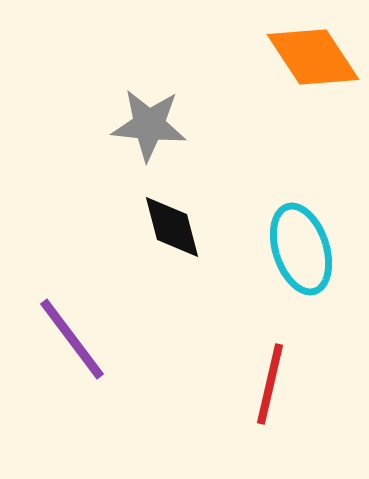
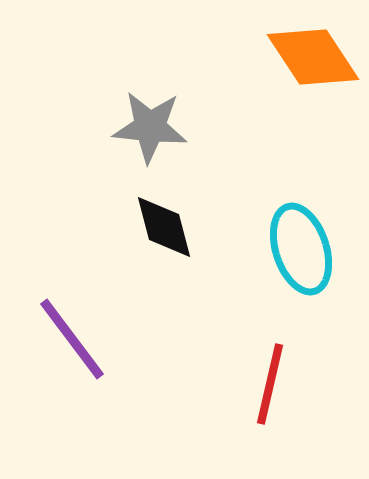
gray star: moved 1 px right, 2 px down
black diamond: moved 8 px left
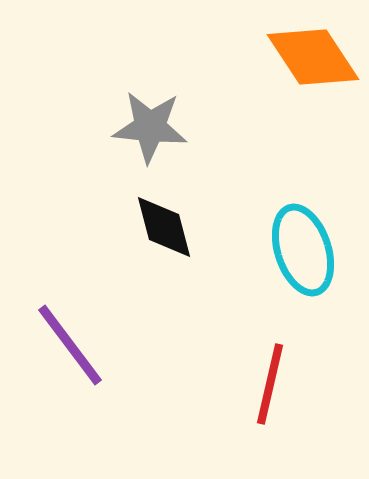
cyan ellipse: moved 2 px right, 1 px down
purple line: moved 2 px left, 6 px down
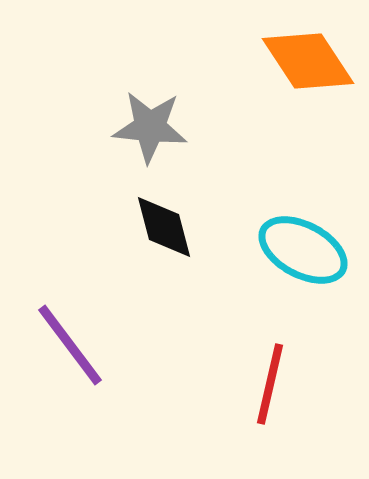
orange diamond: moved 5 px left, 4 px down
cyan ellipse: rotated 44 degrees counterclockwise
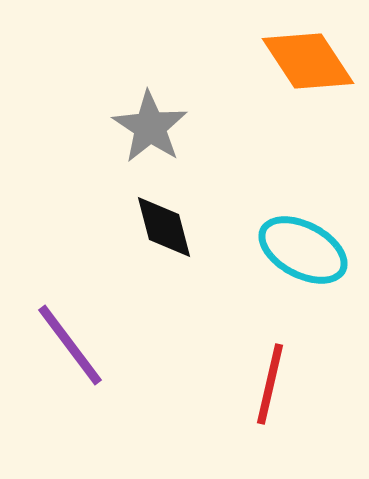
gray star: rotated 28 degrees clockwise
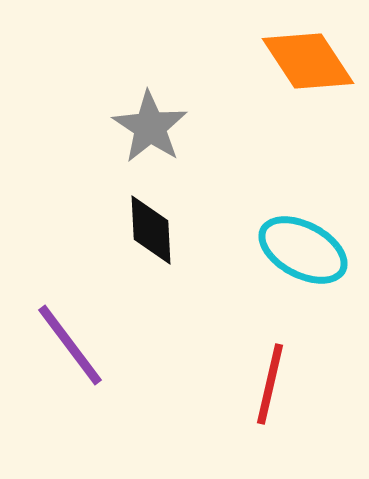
black diamond: moved 13 px left, 3 px down; rotated 12 degrees clockwise
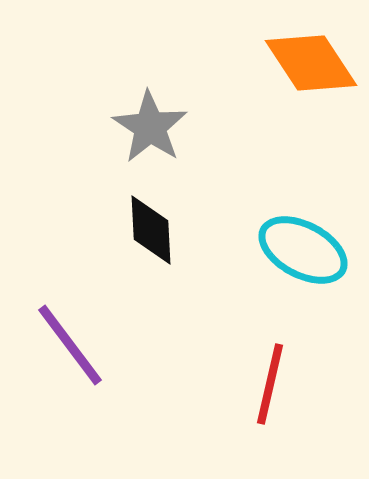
orange diamond: moved 3 px right, 2 px down
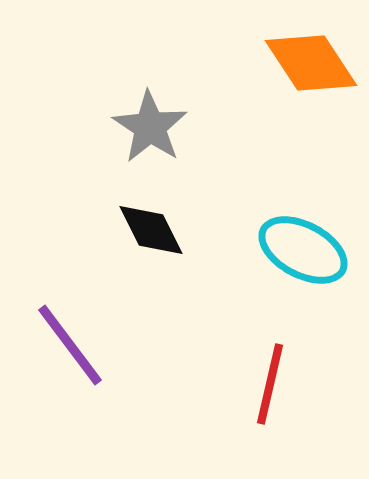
black diamond: rotated 24 degrees counterclockwise
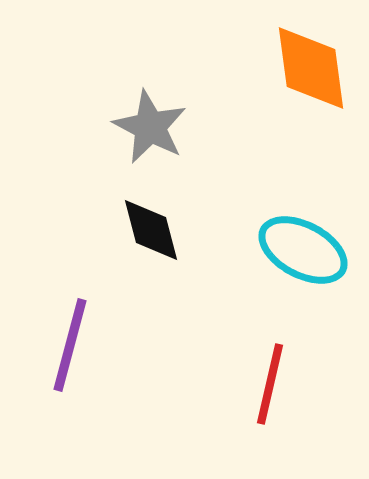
orange diamond: moved 5 px down; rotated 26 degrees clockwise
gray star: rotated 6 degrees counterclockwise
black diamond: rotated 12 degrees clockwise
purple line: rotated 52 degrees clockwise
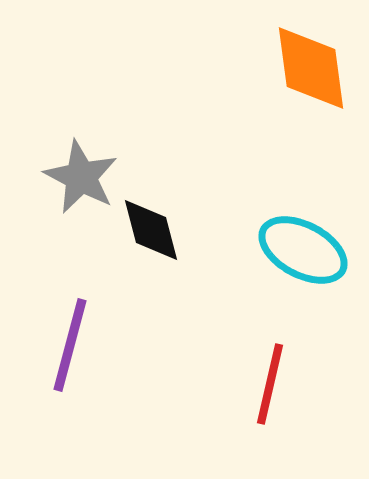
gray star: moved 69 px left, 50 px down
